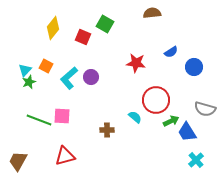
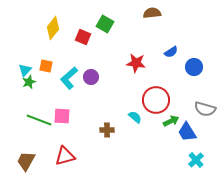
orange square: rotated 16 degrees counterclockwise
brown trapezoid: moved 8 px right
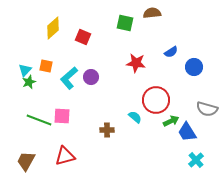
green square: moved 20 px right, 1 px up; rotated 18 degrees counterclockwise
yellow diamond: rotated 10 degrees clockwise
gray semicircle: moved 2 px right
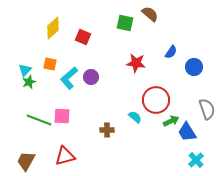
brown semicircle: moved 2 px left, 1 px down; rotated 48 degrees clockwise
blue semicircle: rotated 24 degrees counterclockwise
orange square: moved 4 px right, 2 px up
gray semicircle: rotated 125 degrees counterclockwise
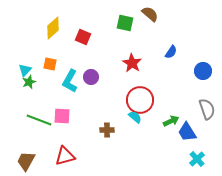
red star: moved 4 px left; rotated 24 degrees clockwise
blue circle: moved 9 px right, 4 px down
cyan L-shape: moved 1 px right, 3 px down; rotated 20 degrees counterclockwise
red circle: moved 16 px left
cyan cross: moved 1 px right, 1 px up
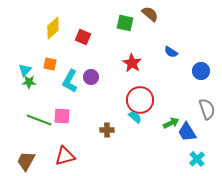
blue semicircle: rotated 88 degrees clockwise
blue circle: moved 2 px left
green star: rotated 24 degrees clockwise
green arrow: moved 2 px down
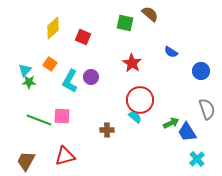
orange square: rotated 24 degrees clockwise
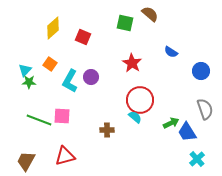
gray semicircle: moved 2 px left
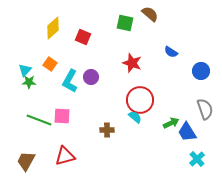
red star: rotated 12 degrees counterclockwise
